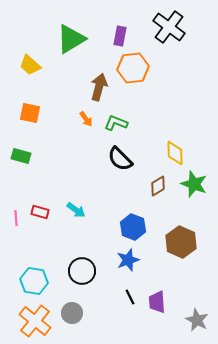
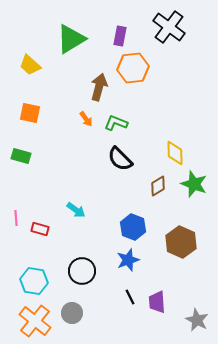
red rectangle: moved 17 px down
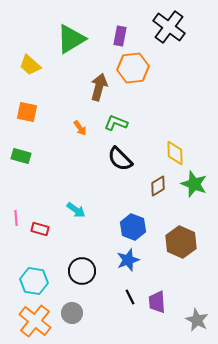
orange square: moved 3 px left, 1 px up
orange arrow: moved 6 px left, 9 px down
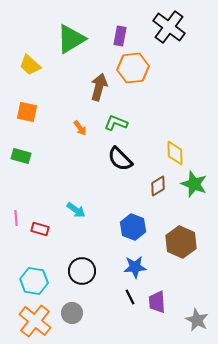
blue star: moved 7 px right, 7 px down; rotated 15 degrees clockwise
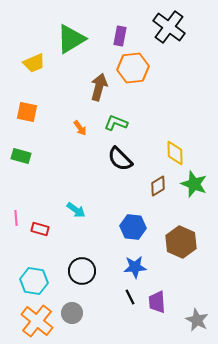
yellow trapezoid: moved 4 px right, 2 px up; rotated 65 degrees counterclockwise
blue hexagon: rotated 15 degrees counterclockwise
orange cross: moved 2 px right
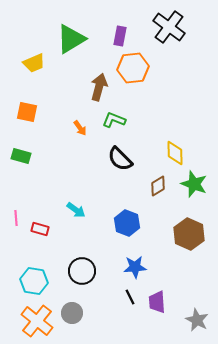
green L-shape: moved 2 px left, 3 px up
blue hexagon: moved 6 px left, 4 px up; rotated 15 degrees clockwise
brown hexagon: moved 8 px right, 8 px up
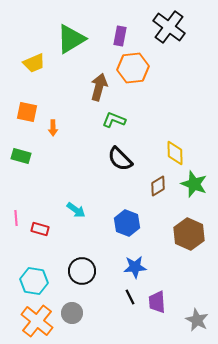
orange arrow: moved 27 px left; rotated 35 degrees clockwise
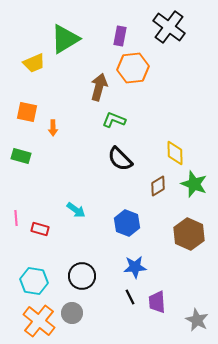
green triangle: moved 6 px left
black circle: moved 5 px down
orange cross: moved 2 px right
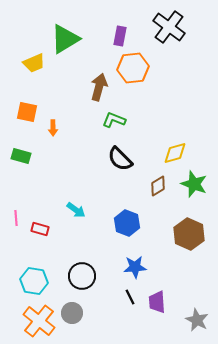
yellow diamond: rotated 75 degrees clockwise
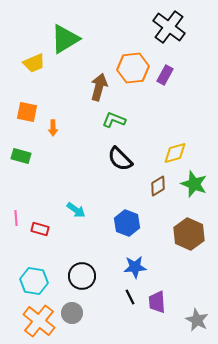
purple rectangle: moved 45 px right, 39 px down; rotated 18 degrees clockwise
